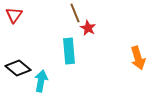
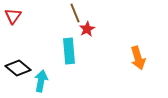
red triangle: moved 1 px left, 1 px down
red star: moved 1 px left, 1 px down; rotated 14 degrees clockwise
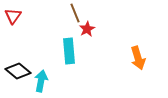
black diamond: moved 3 px down
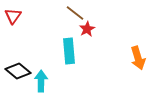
brown line: rotated 30 degrees counterclockwise
cyan arrow: rotated 10 degrees counterclockwise
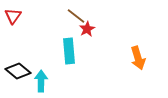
brown line: moved 1 px right, 3 px down
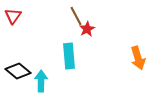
brown line: rotated 24 degrees clockwise
cyan rectangle: moved 5 px down
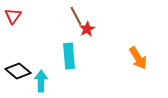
orange arrow: rotated 15 degrees counterclockwise
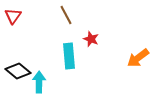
brown line: moved 10 px left, 1 px up
red star: moved 4 px right, 10 px down; rotated 21 degrees counterclockwise
orange arrow: rotated 85 degrees clockwise
cyan arrow: moved 2 px left, 1 px down
